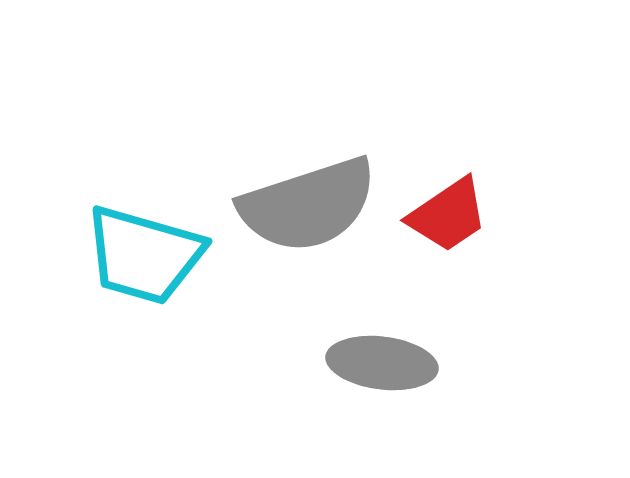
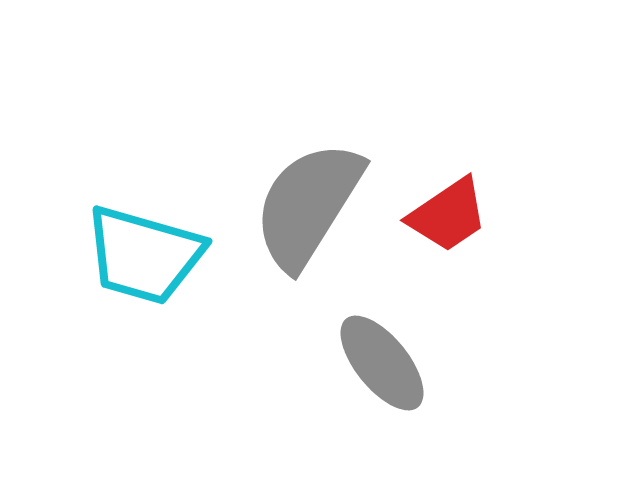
gray semicircle: rotated 140 degrees clockwise
gray ellipse: rotated 44 degrees clockwise
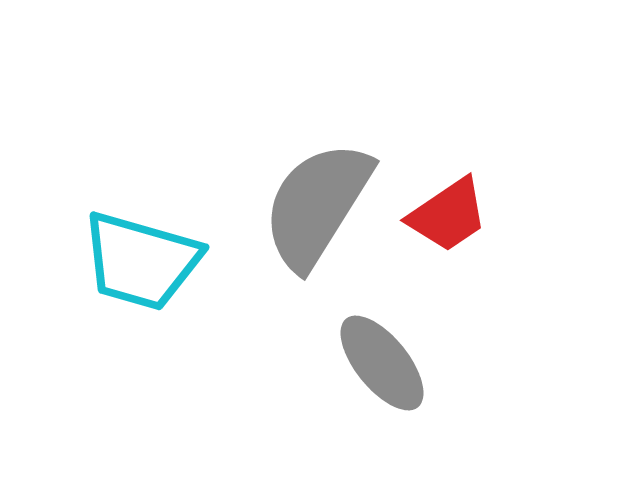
gray semicircle: moved 9 px right
cyan trapezoid: moved 3 px left, 6 px down
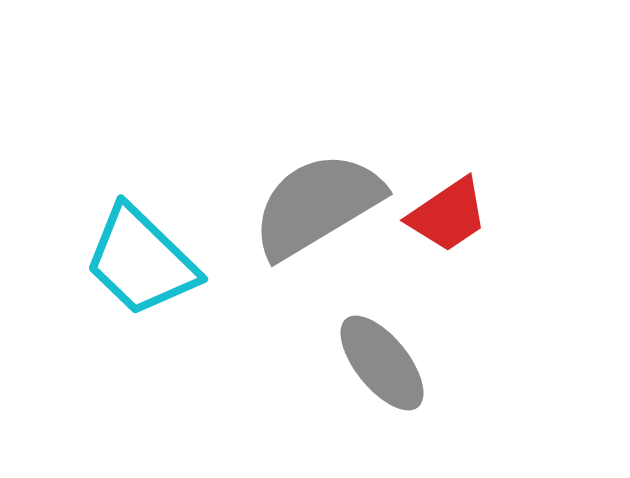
gray semicircle: rotated 27 degrees clockwise
cyan trapezoid: rotated 28 degrees clockwise
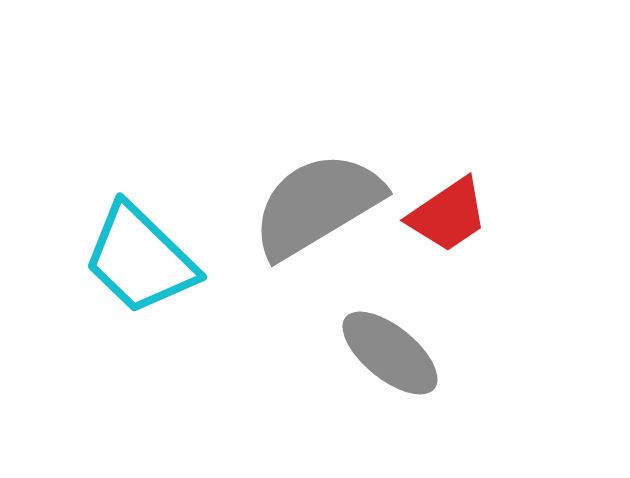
cyan trapezoid: moved 1 px left, 2 px up
gray ellipse: moved 8 px right, 10 px up; rotated 12 degrees counterclockwise
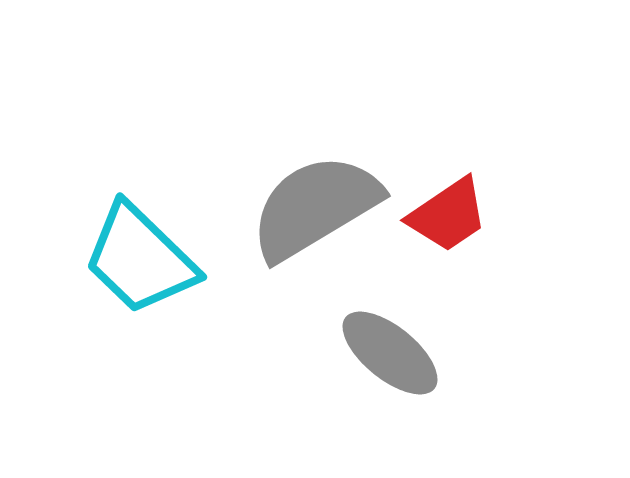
gray semicircle: moved 2 px left, 2 px down
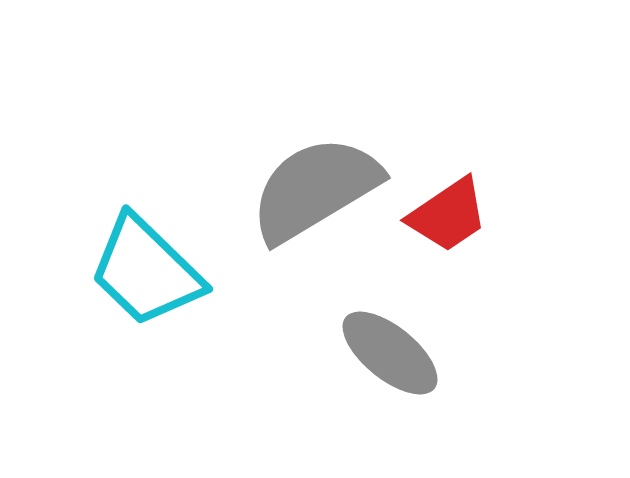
gray semicircle: moved 18 px up
cyan trapezoid: moved 6 px right, 12 px down
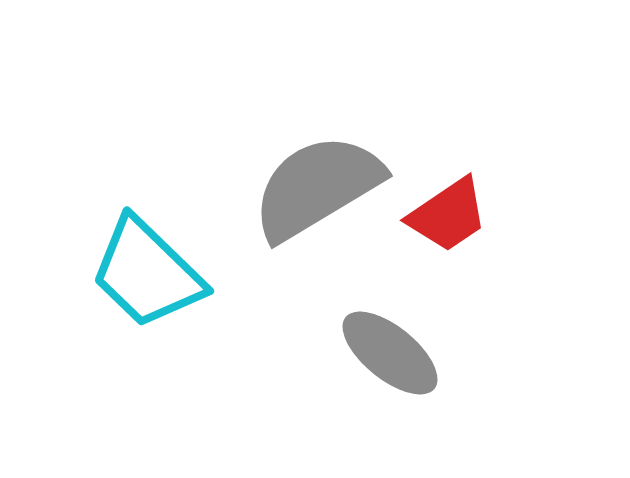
gray semicircle: moved 2 px right, 2 px up
cyan trapezoid: moved 1 px right, 2 px down
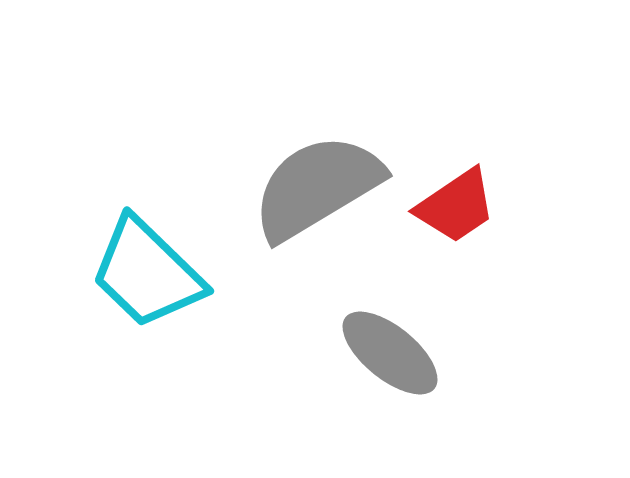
red trapezoid: moved 8 px right, 9 px up
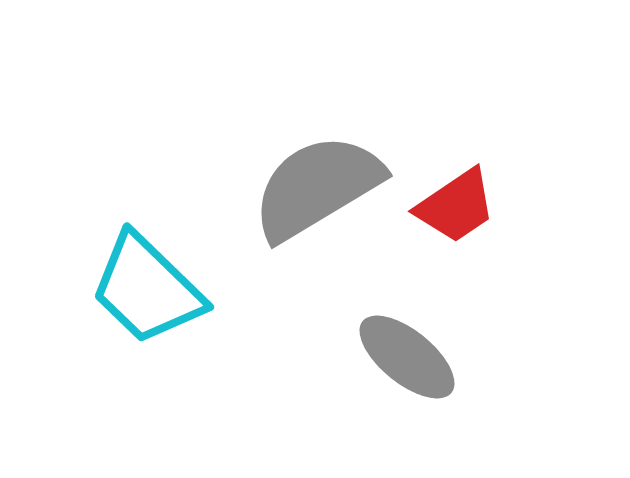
cyan trapezoid: moved 16 px down
gray ellipse: moved 17 px right, 4 px down
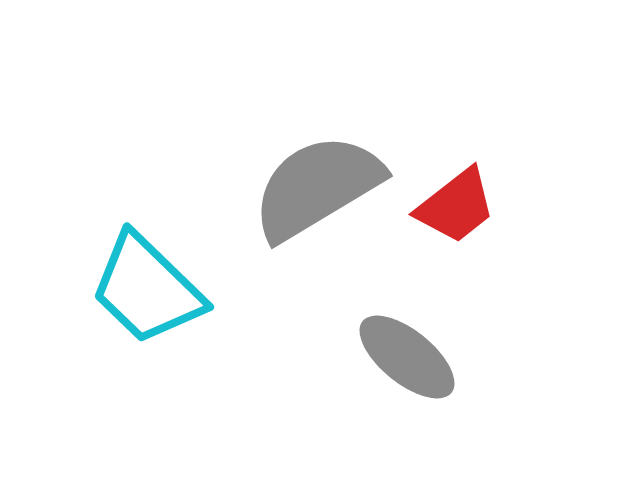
red trapezoid: rotated 4 degrees counterclockwise
